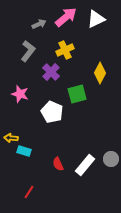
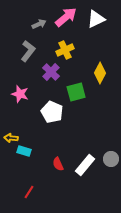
green square: moved 1 px left, 2 px up
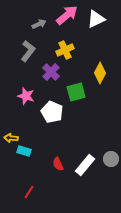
pink arrow: moved 1 px right, 2 px up
pink star: moved 6 px right, 2 px down
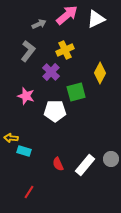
white pentagon: moved 3 px right, 1 px up; rotated 25 degrees counterclockwise
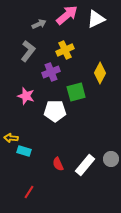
purple cross: rotated 24 degrees clockwise
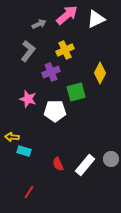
pink star: moved 2 px right, 3 px down
yellow arrow: moved 1 px right, 1 px up
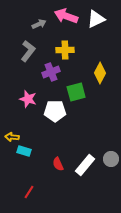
pink arrow: moved 1 px left, 1 px down; rotated 120 degrees counterclockwise
yellow cross: rotated 24 degrees clockwise
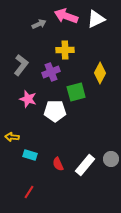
gray L-shape: moved 7 px left, 14 px down
cyan rectangle: moved 6 px right, 4 px down
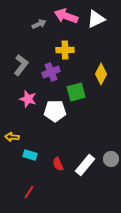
yellow diamond: moved 1 px right, 1 px down
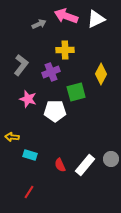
red semicircle: moved 2 px right, 1 px down
